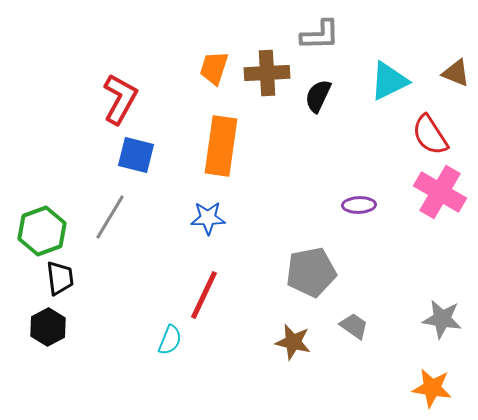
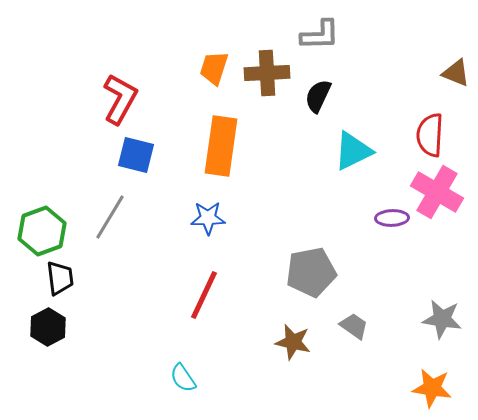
cyan triangle: moved 36 px left, 70 px down
red semicircle: rotated 36 degrees clockwise
pink cross: moved 3 px left
purple ellipse: moved 33 px right, 13 px down
cyan semicircle: moved 13 px right, 38 px down; rotated 124 degrees clockwise
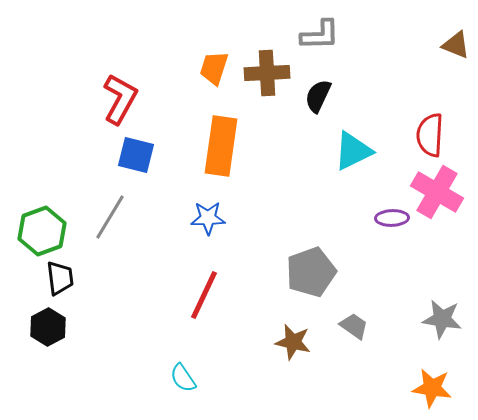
brown triangle: moved 28 px up
gray pentagon: rotated 9 degrees counterclockwise
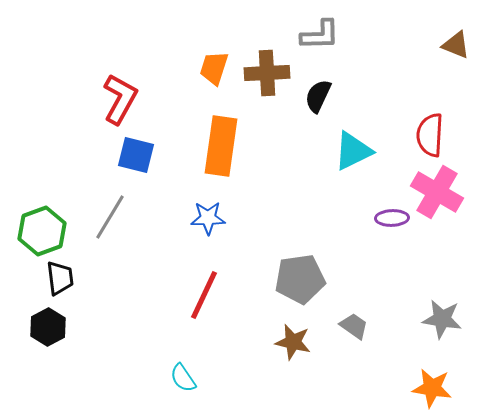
gray pentagon: moved 11 px left, 7 px down; rotated 12 degrees clockwise
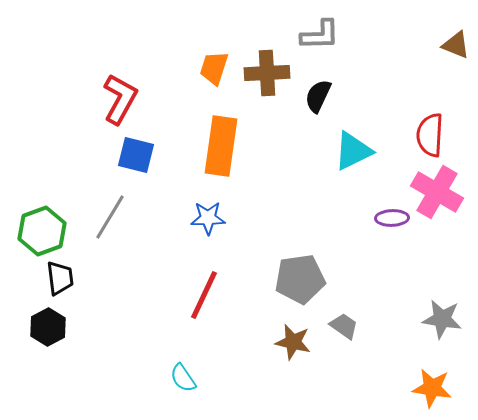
gray trapezoid: moved 10 px left
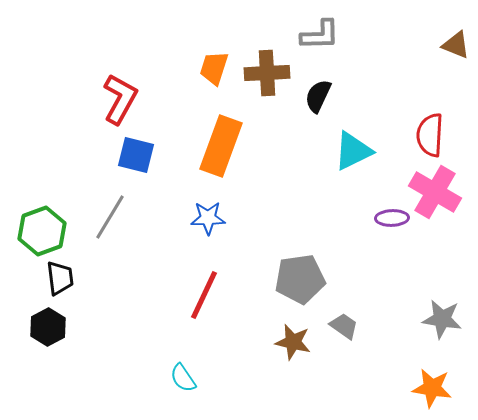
orange rectangle: rotated 12 degrees clockwise
pink cross: moved 2 px left
